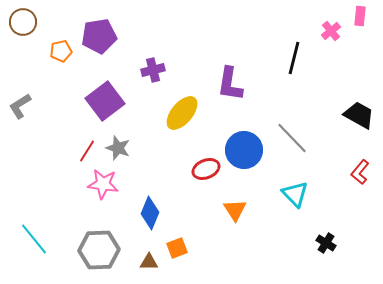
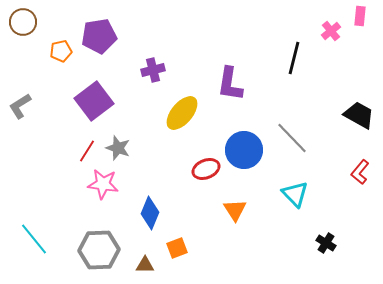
purple square: moved 11 px left
brown triangle: moved 4 px left, 3 px down
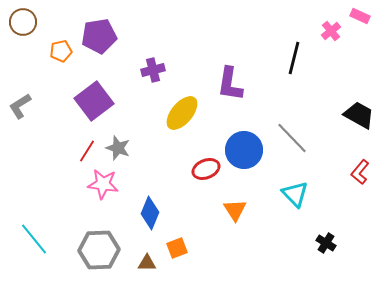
pink rectangle: rotated 72 degrees counterclockwise
brown triangle: moved 2 px right, 2 px up
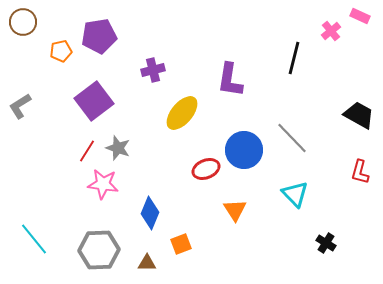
purple L-shape: moved 4 px up
red L-shape: rotated 25 degrees counterclockwise
orange square: moved 4 px right, 4 px up
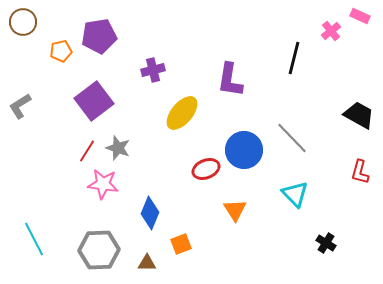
cyan line: rotated 12 degrees clockwise
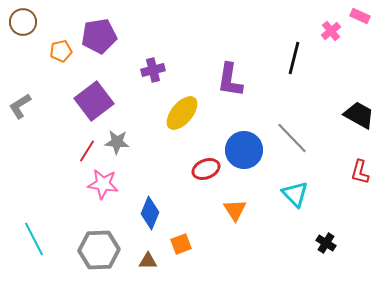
gray star: moved 1 px left, 6 px up; rotated 15 degrees counterclockwise
brown triangle: moved 1 px right, 2 px up
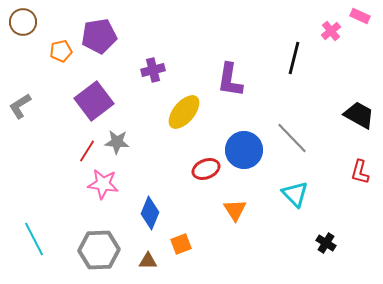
yellow ellipse: moved 2 px right, 1 px up
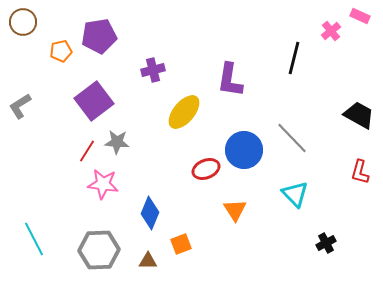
black cross: rotated 30 degrees clockwise
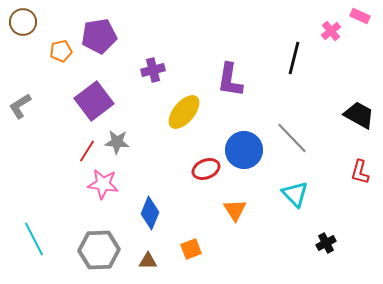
orange square: moved 10 px right, 5 px down
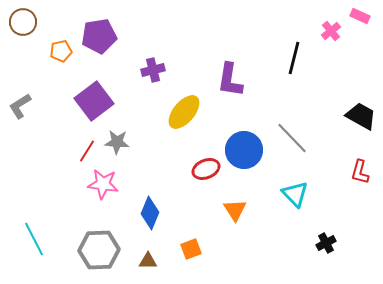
black trapezoid: moved 2 px right, 1 px down
